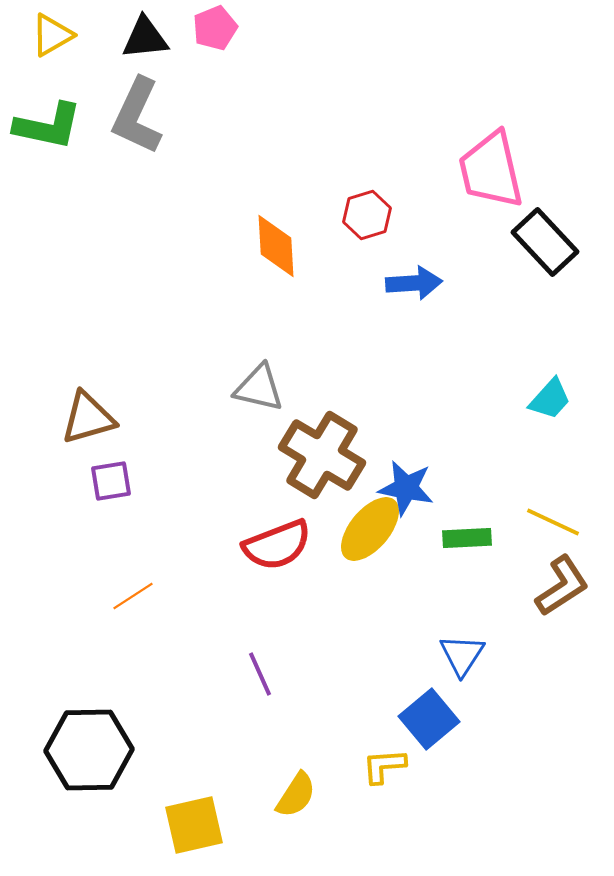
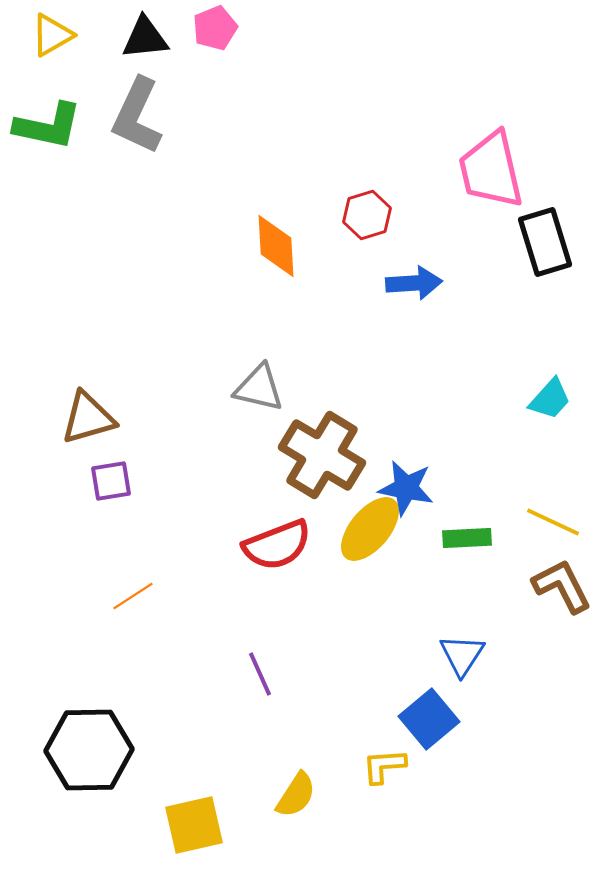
black rectangle: rotated 26 degrees clockwise
brown L-shape: rotated 84 degrees counterclockwise
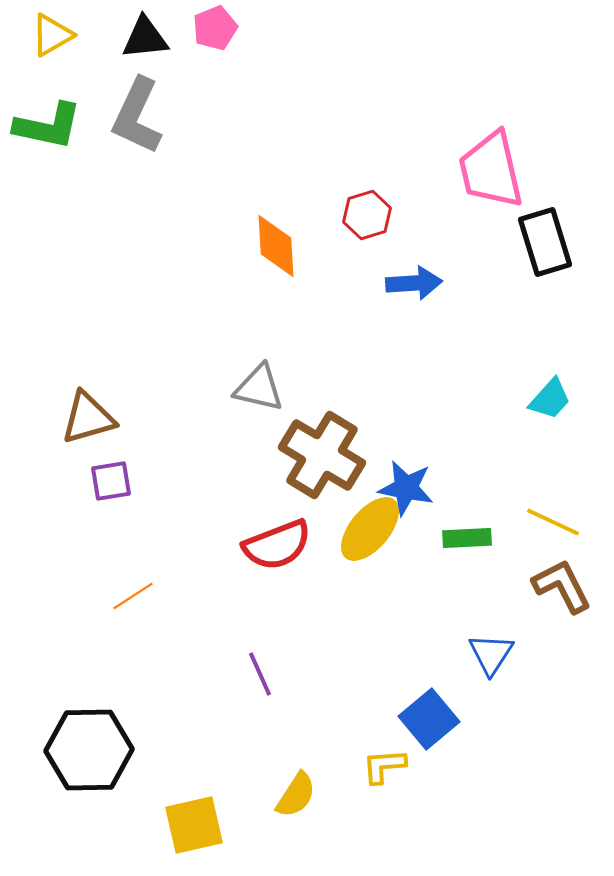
blue triangle: moved 29 px right, 1 px up
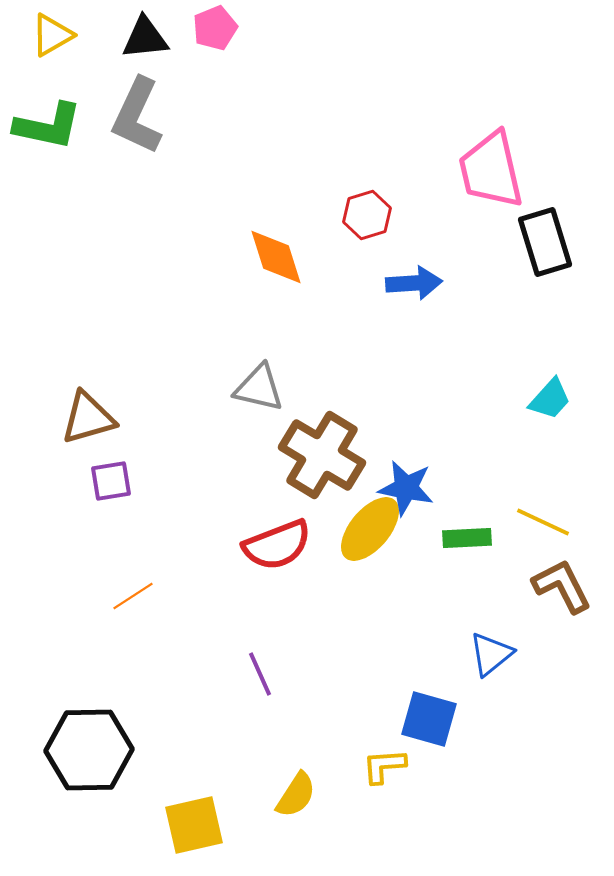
orange diamond: moved 11 px down; rotated 14 degrees counterclockwise
yellow line: moved 10 px left
blue triangle: rotated 18 degrees clockwise
blue square: rotated 34 degrees counterclockwise
